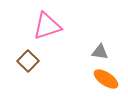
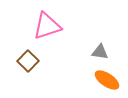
orange ellipse: moved 1 px right, 1 px down
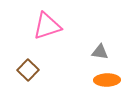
brown square: moved 9 px down
orange ellipse: rotated 35 degrees counterclockwise
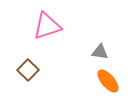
orange ellipse: moved 1 px right, 1 px down; rotated 50 degrees clockwise
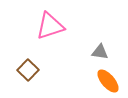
pink triangle: moved 3 px right
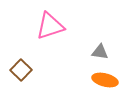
brown square: moved 7 px left
orange ellipse: moved 3 px left, 1 px up; rotated 35 degrees counterclockwise
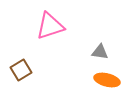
brown square: rotated 15 degrees clockwise
orange ellipse: moved 2 px right
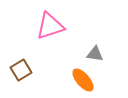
gray triangle: moved 5 px left, 2 px down
orange ellipse: moved 24 px left; rotated 35 degrees clockwise
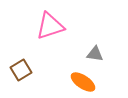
orange ellipse: moved 2 px down; rotated 15 degrees counterclockwise
